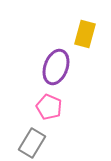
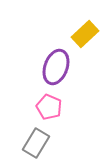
yellow rectangle: rotated 32 degrees clockwise
gray rectangle: moved 4 px right
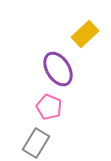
purple ellipse: moved 2 px right, 2 px down; rotated 52 degrees counterclockwise
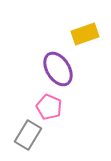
yellow rectangle: rotated 24 degrees clockwise
gray rectangle: moved 8 px left, 8 px up
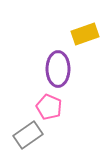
purple ellipse: rotated 32 degrees clockwise
gray rectangle: rotated 24 degrees clockwise
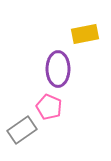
yellow rectangle: rotated 8 degrees clockwise
gray rectangle: moved 6 px left, 5 px up
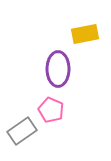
pink pentagon: moved 2 px right, 3 px down
gray rectangle: moved 1 px down
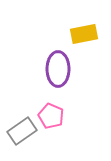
yellow rectangle: moved 1 px left
pink pentagon: moved 6 px down
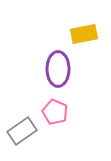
pink pentagon: moved 4 px right, 4 px up
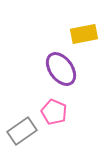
purple ellipse: moved 3 px right; rotated 36 degrees counterclockwise
pink pentagon: moved 1 px left
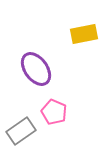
purple ellipse: moved 25 px left
gray rectangle: moved 1 px left
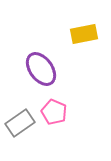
purple ellipse: moved 5 px right
gray rectangle: moved 1 px left, 8 px up
